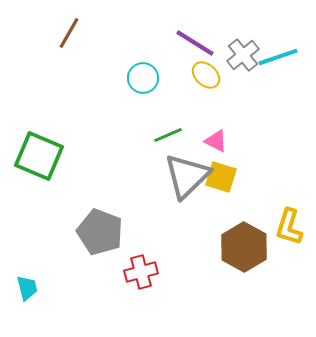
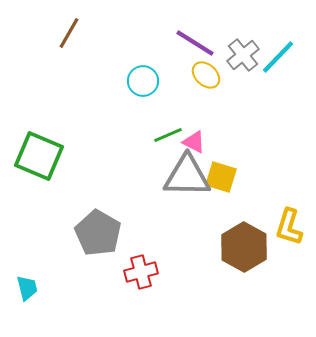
cyan line: rotated 27 degrees counterclockwise
cyan circle: moved 3 px down
pink triangle: moved 22 px left, 1 px down
gray triangle: rotated 45 degrees clockwise
gray pentagon: moved 2 px left, 1 px down; rotated 9 degrees clockwise
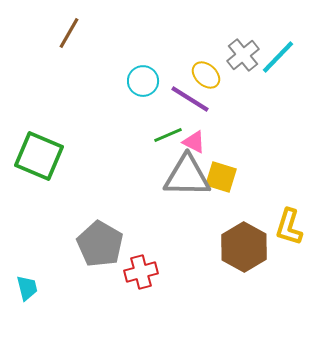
purple line: moved 5 px left, 56 px down
gray pentagon: moved 2 px right, 11 px down
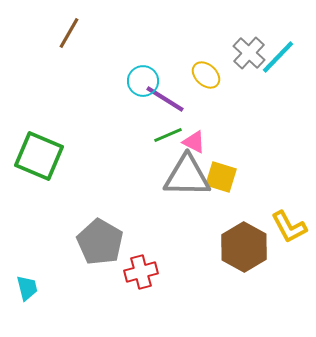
gray cross: moved 6 px right, 2 px up; rotated 8 degrees counterclockwise
purple line: moved 25 px left
yellow L-shape: rotated 45 degrees counterclockwise
gray pentagon: moved 2 px up
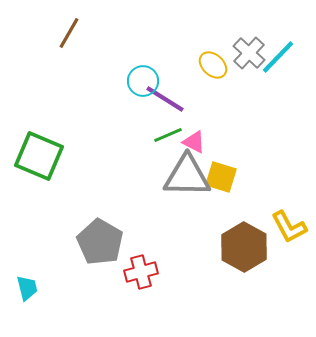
yellow ellipse: moved 7 px right, 10 px up
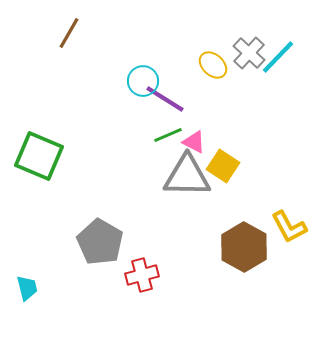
yellow square: moved 2 px right, 11 px up; rotated 16 degrees clockwise
red cross: moved 1 px right, 3 px down
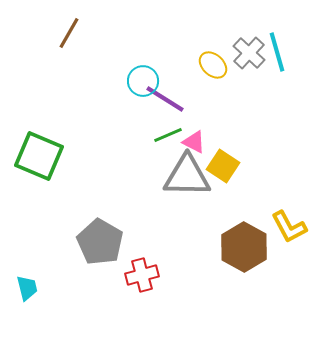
cyan line: moved 1 px left, 5 px up; rotated 60 degrees counterclockwise
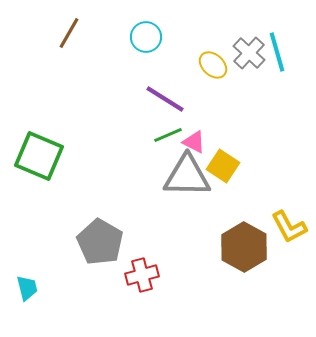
cyan circle: moved 3 px right, 44 px up
